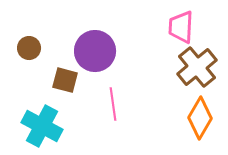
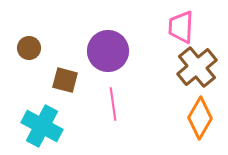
purple circle: moved 13 px right
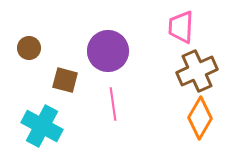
brown cross: moved 4 px down; rotated 15 degrees clockwise
